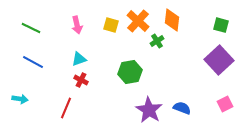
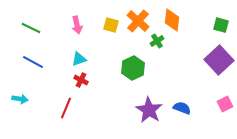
green hexagon: moved 3 px right, 4 px up; rotated 15 degrees counterclockwise
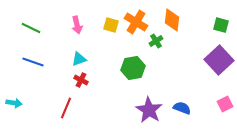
orange cross: moved 2 px left, 1 px down; rotated 10 degrees counterclockwise
green cross: moved 1 px left
blue line: rotated 10 degrees counterclockwise
green hexagon: rotated 15 degrees clockwise
cyan arrow: moved 6 px left, 4 px down
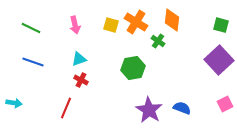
pink arrow: moved 2 px left
green cross: moved 2 px right; rotated 24 degrees counterclockwise
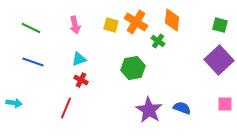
green square: moved 1 px left
pink square: rotated 28 degrees clockwise
